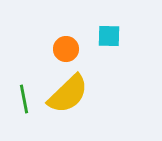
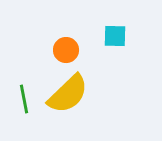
cyan square: moved 6 px right
orange circle: moved 1 px down
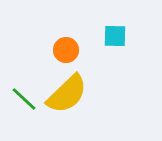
yellow semicircle: moved 1 px left
green line: rotated 36 degrees counterclockwise
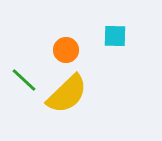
green line: moved 19 px up
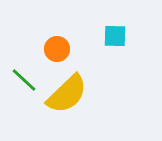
orange circle: moved 9 px left, 1 px up
